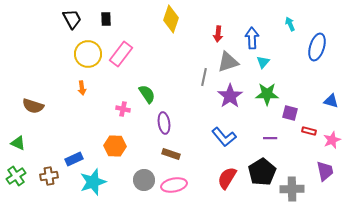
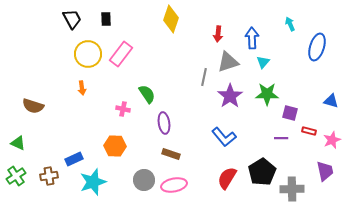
purple line: moved 11 px right
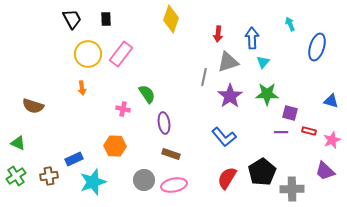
purple line: moved 6 px up
purple trapezoid: rotated 145 degrees clockwise
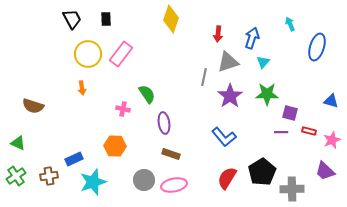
blue arrow: rotated 20 degrees clockwise
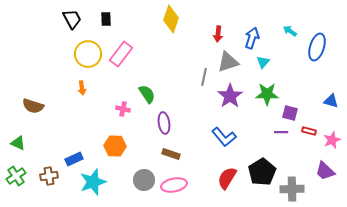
cyan arrow: moved 7 px down; rotated 32 degrees counterclockwise
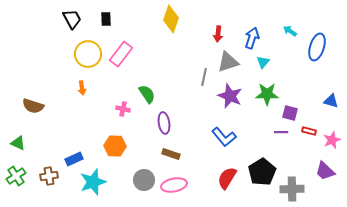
purple star: rotated 15 degrees counterclockwise
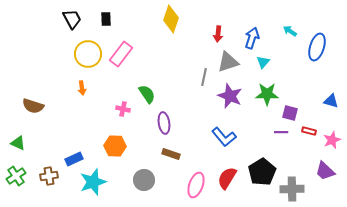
pink ellipse: moved 22 px right; rotated 60 degrees counterclockwise
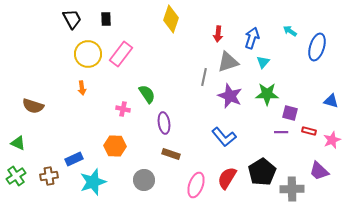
purple trapezoid: moved 6 px left
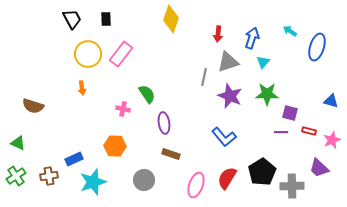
purple trapezoid: moved 3 px up
gray cross: moved 3 px up
